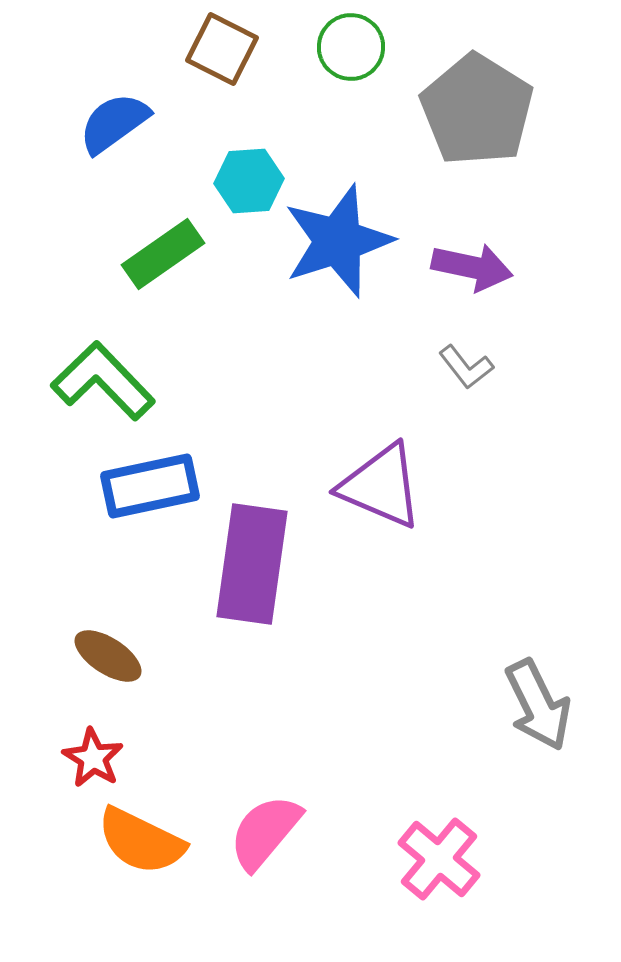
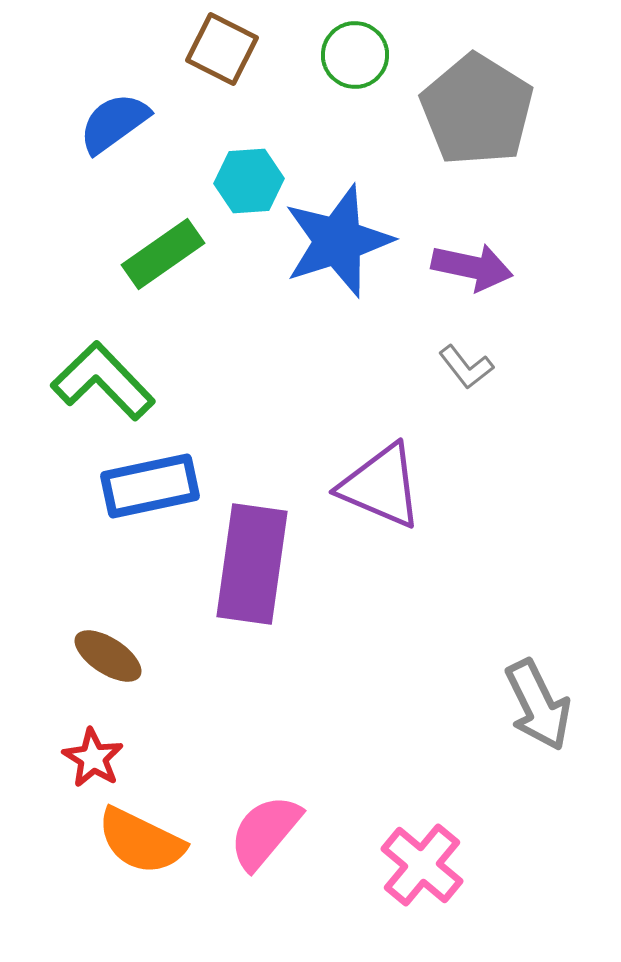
green circle: moved 4 px right, 8 px down
pink cross: moved 17 px left, 6 px down
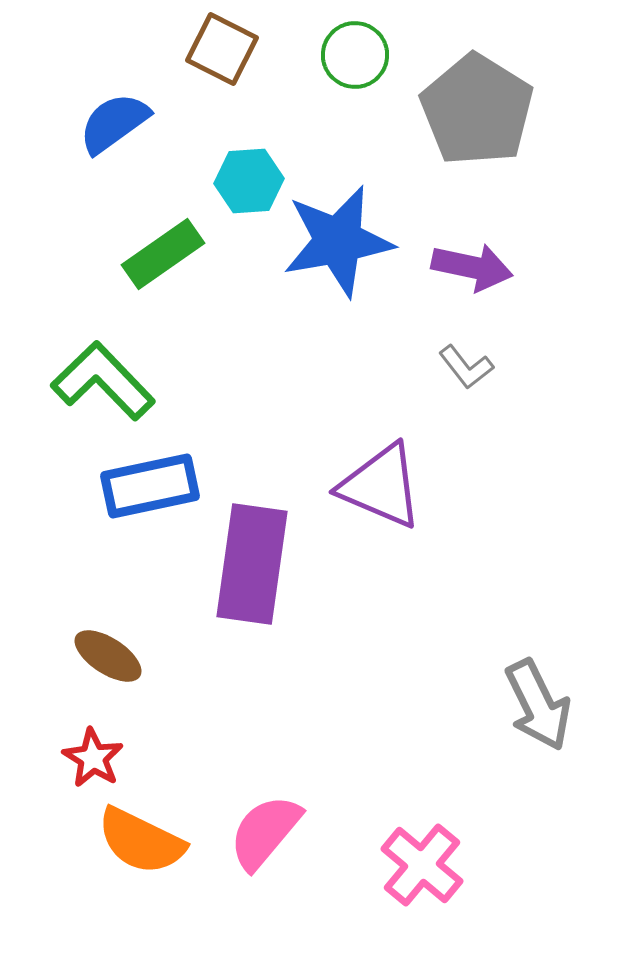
blue star: rotated 8 degrees clockwise
